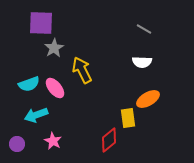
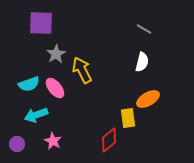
gray star: moved 2 px right, 6 px down
white semicircle: rotated 78 degrees counterclockwise
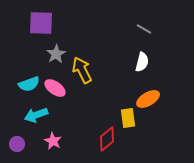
pink ellipse: rotated 15 degrees counterclockwise
red diamond: moved 2 px left, 1 px up
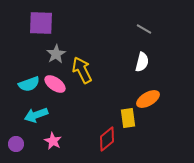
pink ellipse: moved 4 px up
purple circle: moved 1 px left
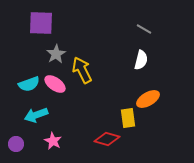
white semicircle: moved 1 px left, 2 px up
red diamond: rotated 55 degrees clockwise
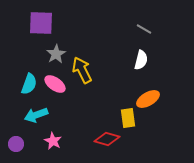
cyan semicircle: rotated 50 degrees counterclockwise
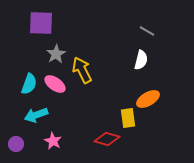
gray line: moved 3 px right, 2 px down
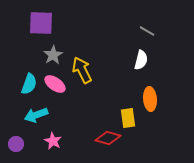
gray star: moved 3 px left, 1 px down
orange ellipse: moved 2 px right; rotated 65 degrees counterclockwise
red diamond: moved 1 px right, 1 px up
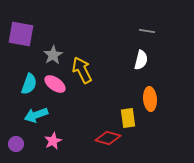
purple square: moved 20 px left, 11 px down; rotated 8 degrees clockwise
gray line: rotated 21 degrees counterclockwise
pink star: rotated 18 degrees clockwise
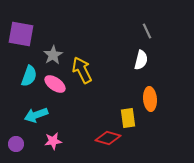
gray line: rotated 56 degrees clockwise
cyan semicircle: moved 8 px up
pink star: rotated 18 degrees clockwise
